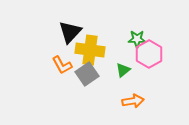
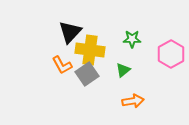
green star: moved 5 px left
pink hexagon: moved 22 px right
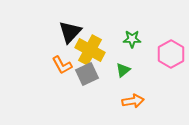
yellow cross: rotated 20 degrees clockwise
gray square: rotated 10 degrees clockwise
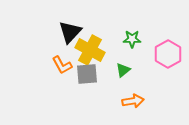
pink hexagon: moved 3 px left
gray square: rotated 20 degrees clockwise
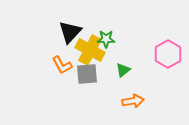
green star: moved 26 px left
